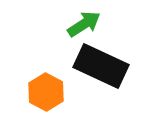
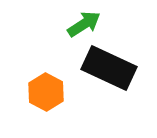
black rectangle: moved 8 px right, 2 px down
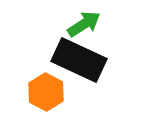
black rectangle: moved 30 px left, 8 px up
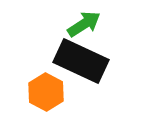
black rectangle: moved 2 px right, 1 px down
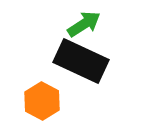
orange hexagon: moved 4 px left, 9 px down
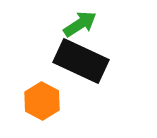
green arrow: moved 4 px left
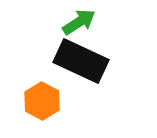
green arrow: moved 1 px left, 2 px up
